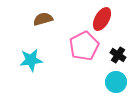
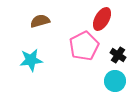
brown semicircle: moved 3 px left, 2 px down
cyan circle: moved 1 px left, 1 px up
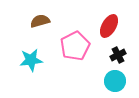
red ellipse: moved 7 px right, 7 px down
pink pentagon: moved 9 px left
black cross: rotated 28 degrees clockwise
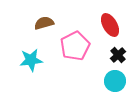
brown semicircle: moved 4 px right, 2 px down
red ellipse: moved 1 px right, 1 px up; rotated 60 degrees counterclockwise
black cross: rotated 14 degrees counterclockwise
